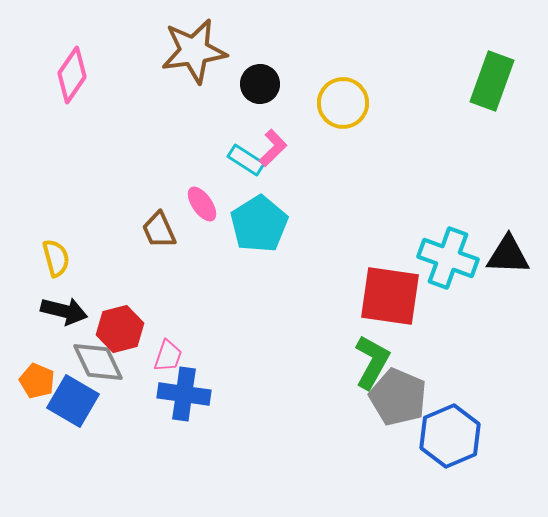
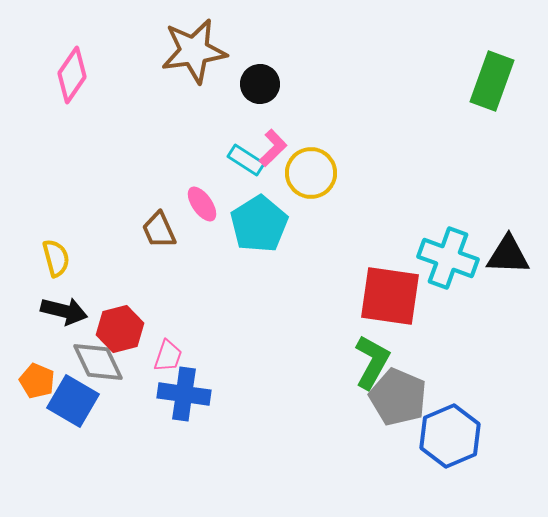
yellow circle: moved 32 px left, 70 px down
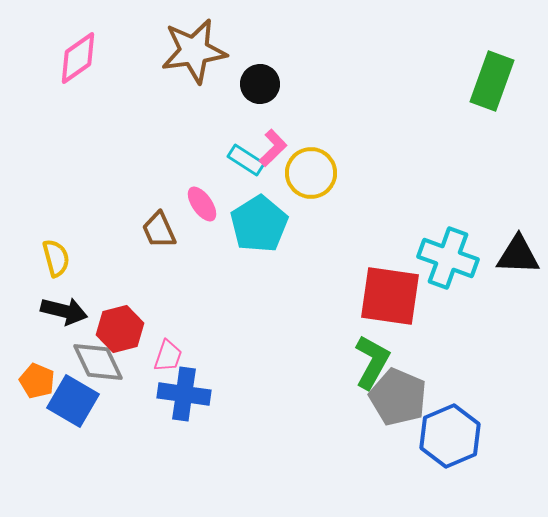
pink diamond: moved 6 px right, 17 px up; rotated 20 degrees clockwise
black triangle: moved 10 px right
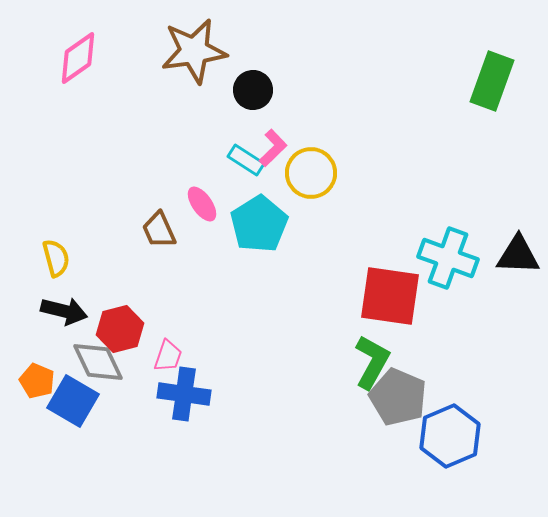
black circle: moved 7 px left, 6 px down
